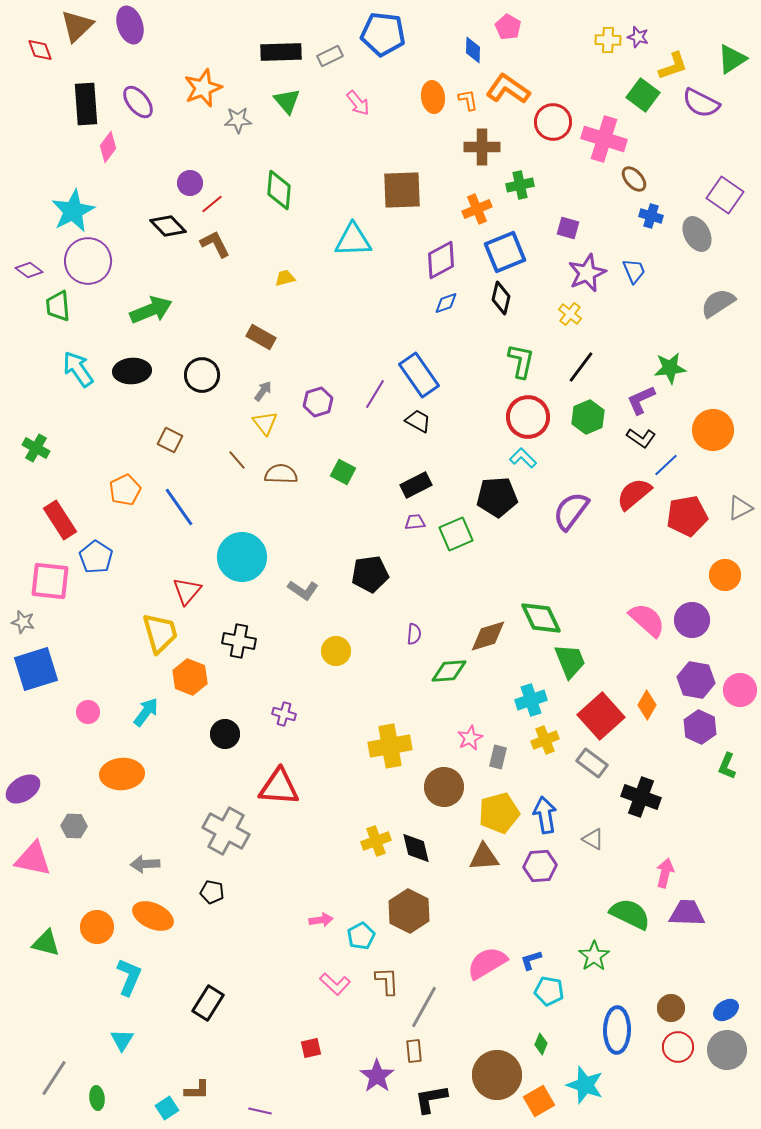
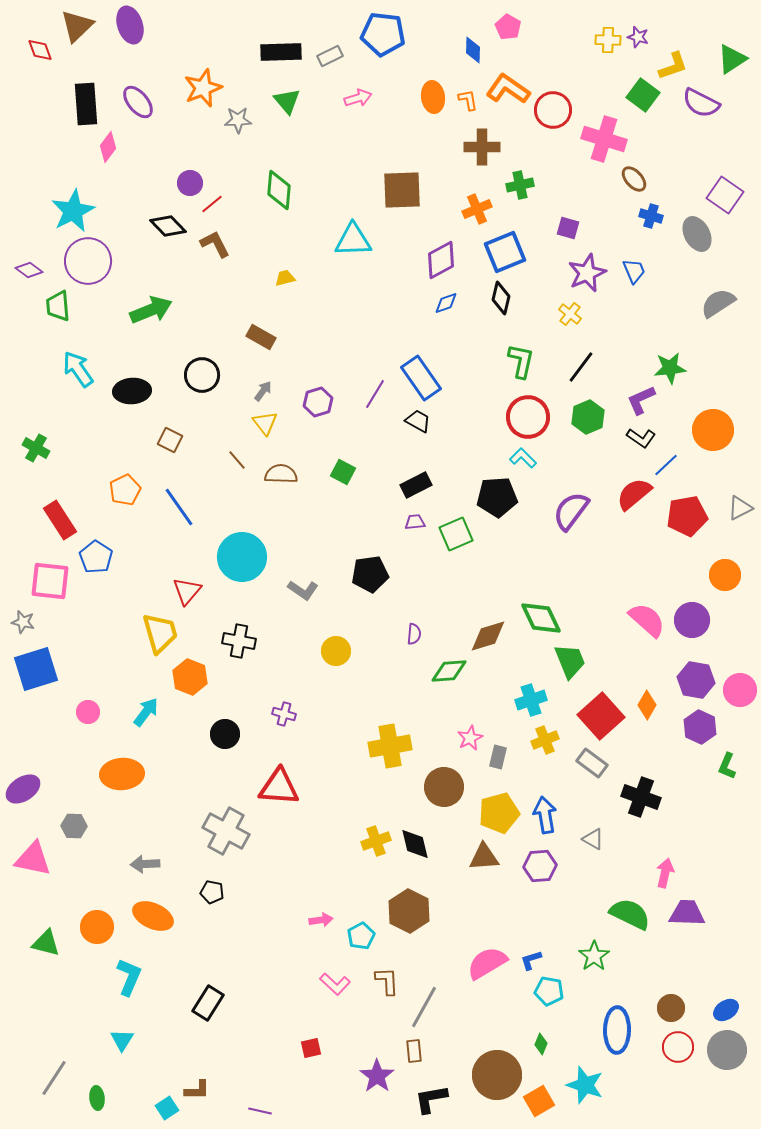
pink arrow at (358, 103): moved 5 px up; rotated 68 degrees counterclockwise
red circle at (553, 122): moved 12 px up
black ellipse at (132, 371): moved 20 px down
blue rectangle at (419, 375): moved 2 px right, 3 px down
black diamond at (416, 848): moved 1 px left, 4 px up
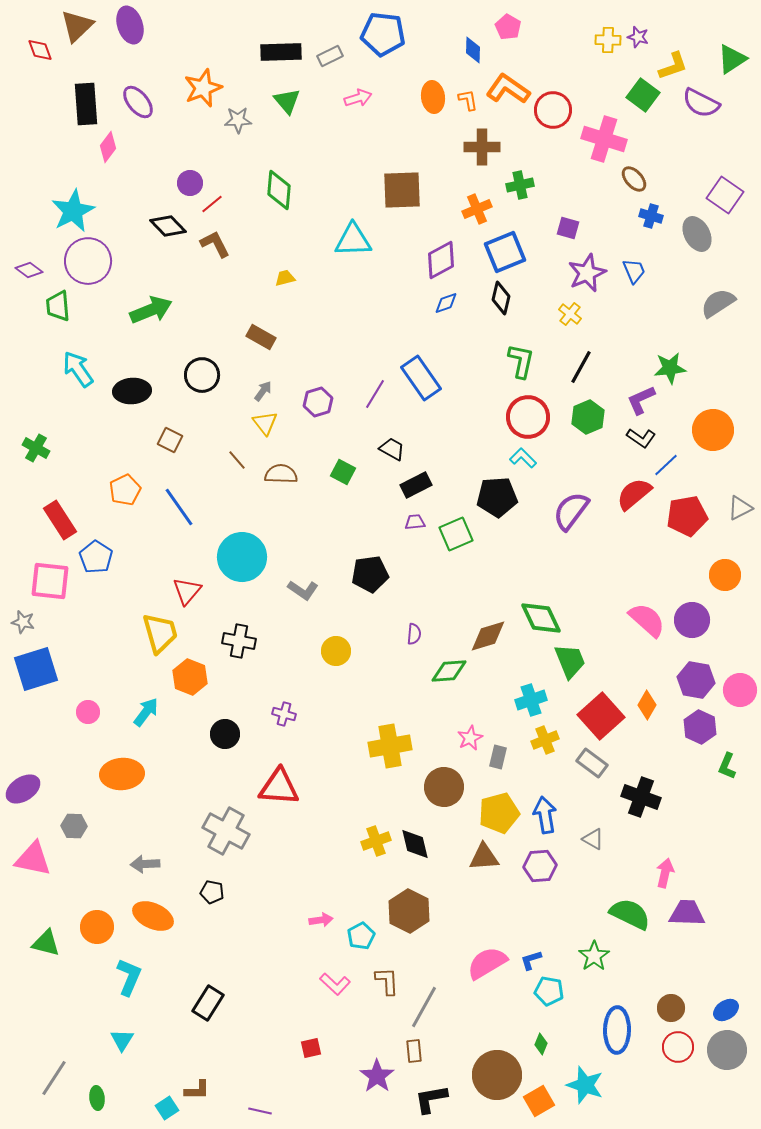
black line at (581, 367): rotated 8 degrees counterclockwise
black trapezoid at (418, 421): moved 26 px left, 28 px down
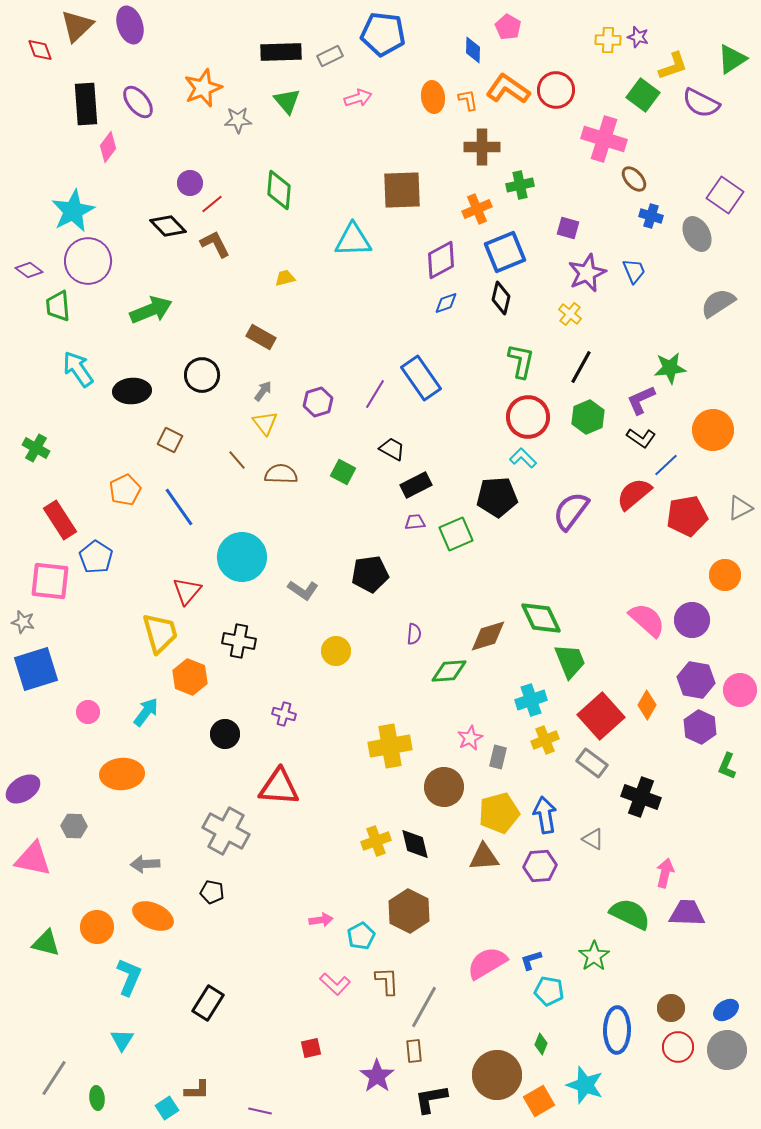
red circle at (553, 110): moved 3 px right, 20 px up
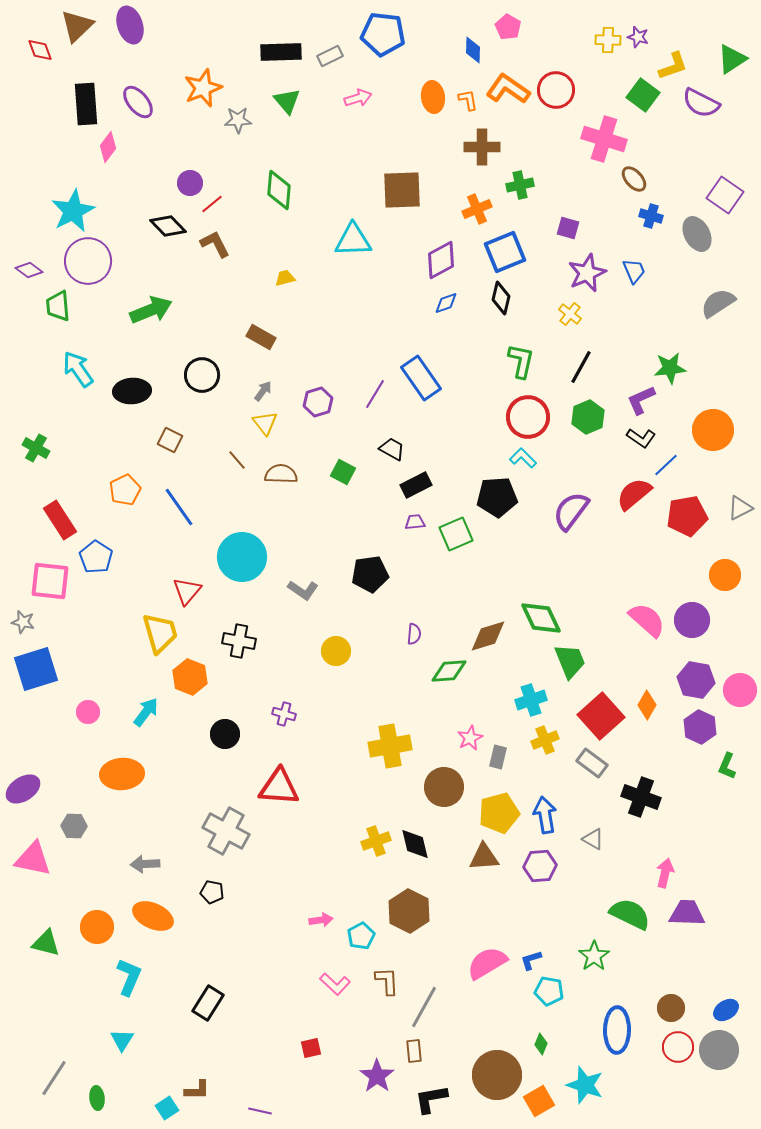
gray circle at (727, 1050): moved 8 px left
